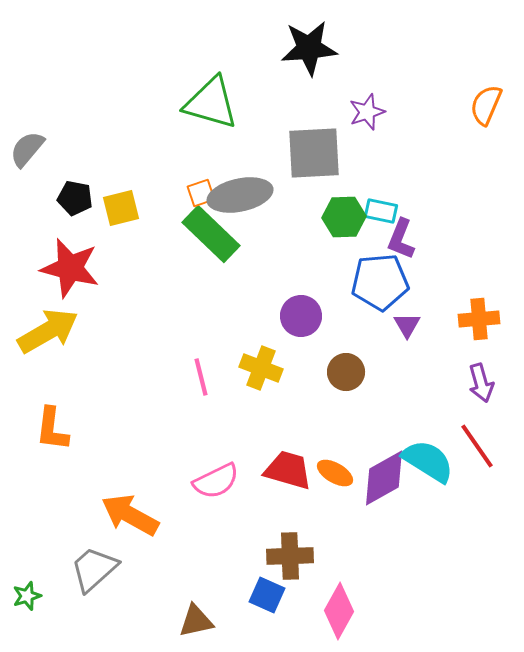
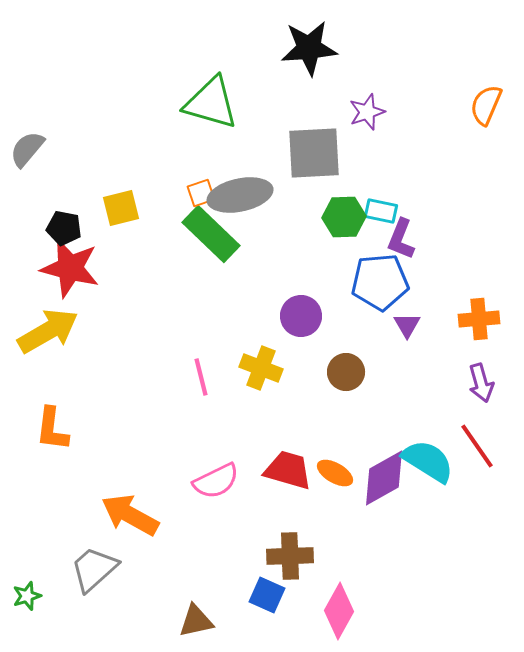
black pentagon: moved 11 px left, 30 px down
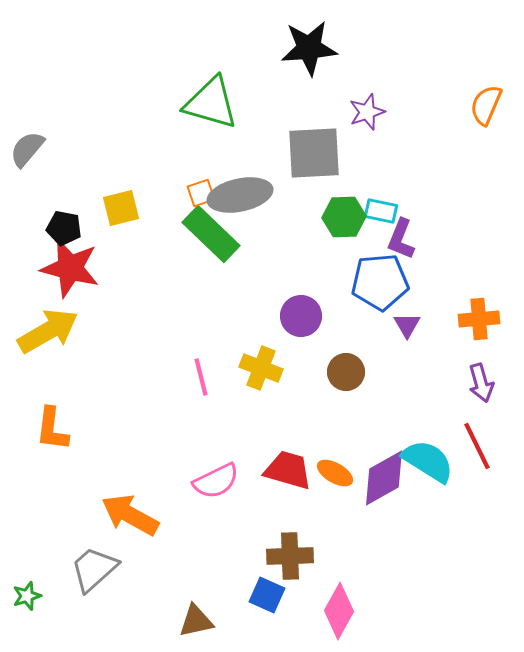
red line: rotated 9 degrees clockwise
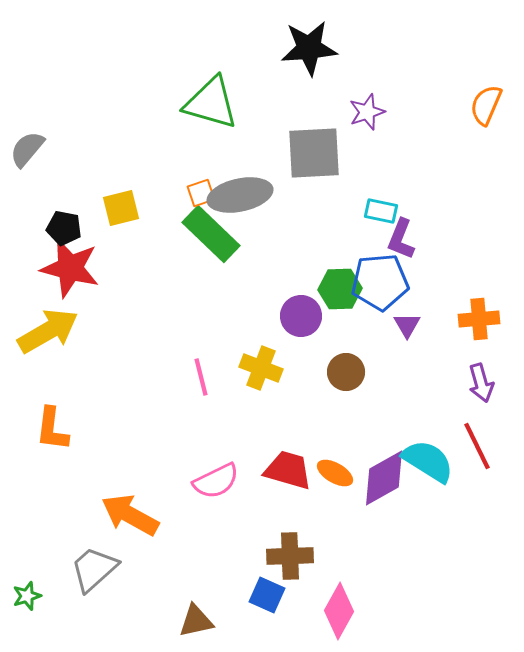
green hexagon: moved 4 px left, 72 px down
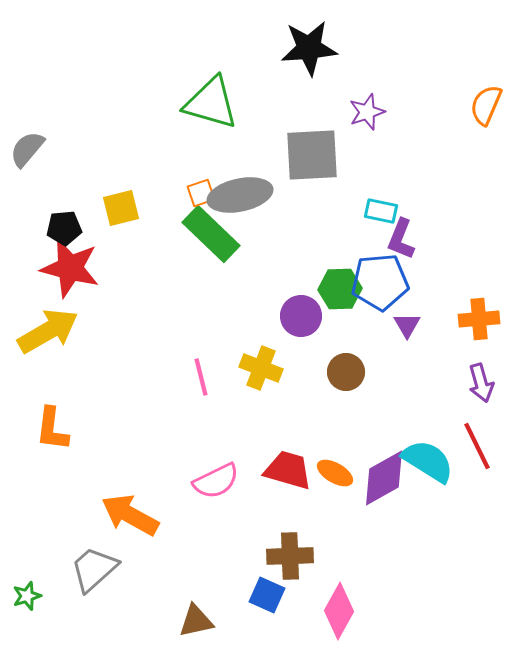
gray square: moved 2 px left, 2 px down
black pentagon: rotated 16 degrees counterclockwise
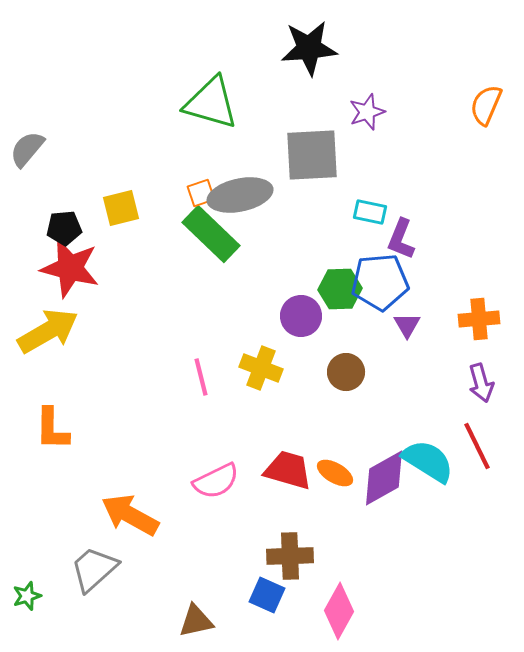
cyan rectangle: moved 11 px left, 1 px down
orange L-shape: rotated 6 degrees counterclockwise
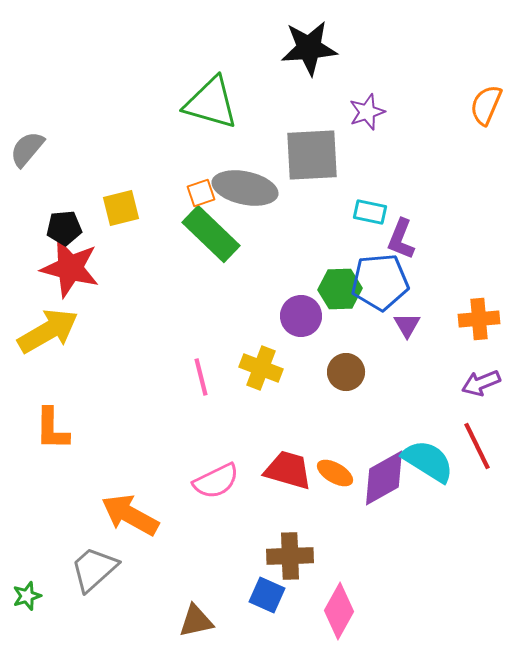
gray ellipse: moved 5 px right, 7 px up; rotated 24 degrees clockwise
purple arrow: rotated 84 degrees clockwise
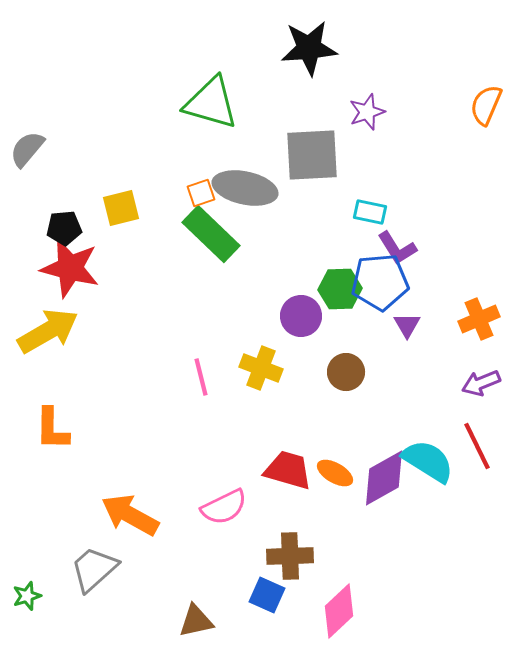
purple L-shape: moved 4 px left, 9 px down; rotated 54 degrees counterclockwise
orange cross: rotated 18 degrees counterclockwise
pink semicircle: moved 8 px right, 26 px down
pink diamond: rotated 18 degrees clockwise
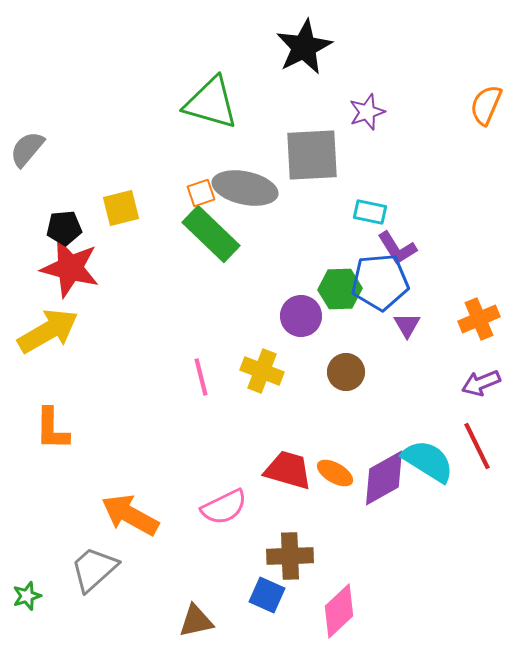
black star: moved 5 px left, 1 px up; rotated 22 degrees counterclockwise
yellow cross: moved 1 px right, 3 px down
